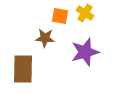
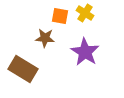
purple star: rotated 24 degrees counterclockwise
brown rectangle: rotated 60 degrees counterclockwise
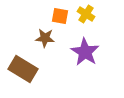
yellow cross: moved 1 px right, 1 px down
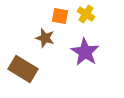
brown star: rotated 12 degrees clockwise
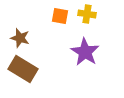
yellow cross: moved 1 px right; rotated 24 degrees counterclockwise
brown star: moved 25 px left
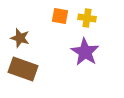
yellow cross: moved 4 px down
brown rectangle: rotated 12 degrees counterclockwise
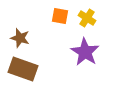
yellow cross: rotated 24 degrees clockwise
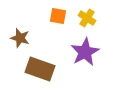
orange square: moved 2 px left
purple star: rotated 12 degrees clockwise
brown rectangle: moved 17 px right
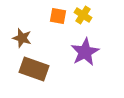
yellow cross: moved 4 px left, 3 px up
brown star: moved 2 px right
brown rectangle: moved 6 px left
